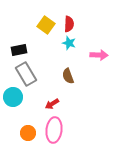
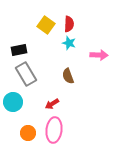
cyan circle: moved 5 px down
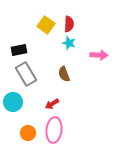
brown semicircle: moved 4 px left, 2 px up
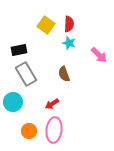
pink arrow: rotated 42 degrees clockwise
orange circle: moved 1 px right, 2 px up
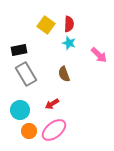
cyan circle: moved 7 px right, 8 px down
pink ellipse: rotated 45 degrees clockwise
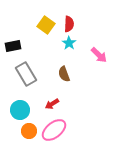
cyan star: rotated 16 degrees clockwise
black rectangle: moved 6 px left, 4 px up
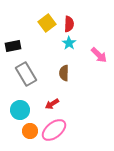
yellow square: moved 1 px right, 2 px up; rotated 18 degrees clockwise
brown semicircle: moved 1 px up; rotated 21 degrees clockwise
orange circle: moved 1 px right
